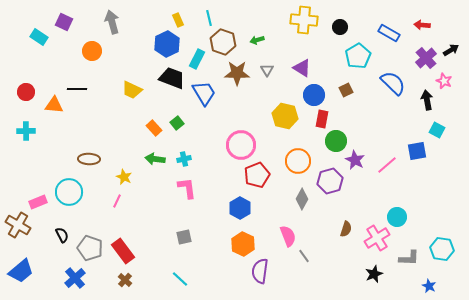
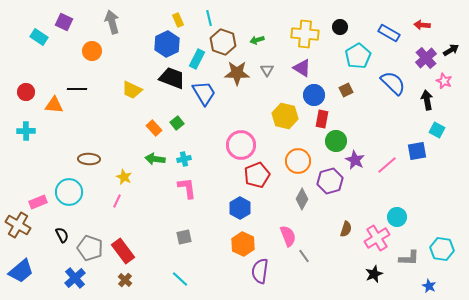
yellow cross at (304, 20): moved 1 px right, 14 px down
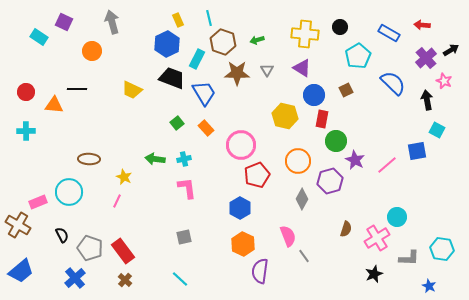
orange rectangle at (154, 128): moved 52 px right
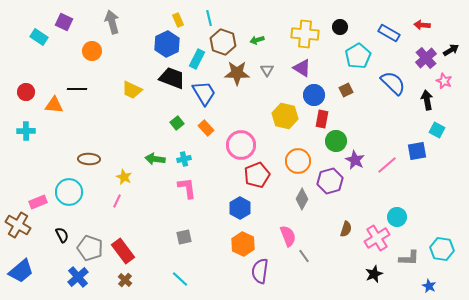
blue cross at (75, 278): moved 3 px right, 1 px up
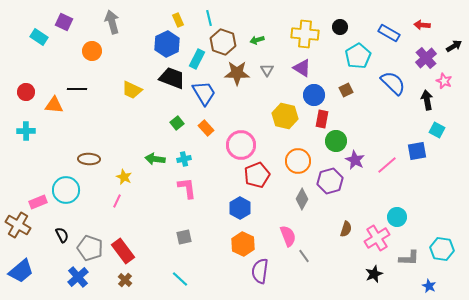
black arrow at (451, 50): moved 3 px right, 4 px up
cyan circle at (69, 192): moved 3 px left, 2 px up
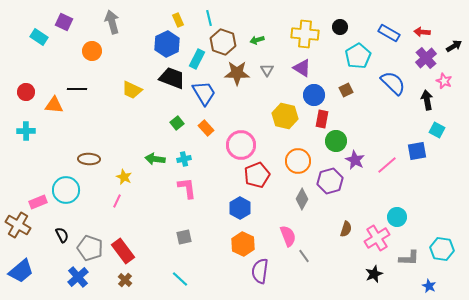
red arrow at (422, 25): moved 7 px down
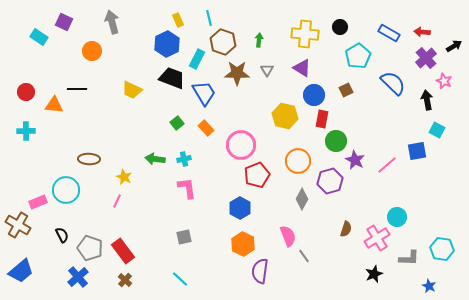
green arrow at (257, 40): moved 2 px right; rotated 112 degrees clockwise
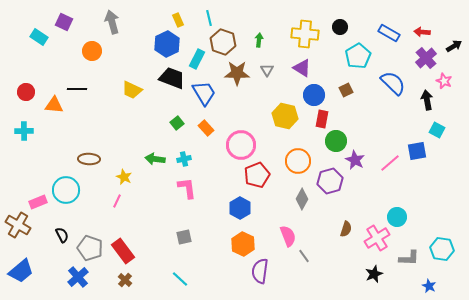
cyan cross at (26, 131): moved 2 px left
pink line at (387, 165): moved 3 px right, 2 px up
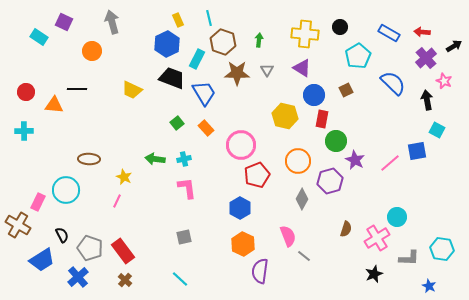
pink rectangle at (38, 202): rotated 42 degrees counterclockwise
gray line at (304, 256): rotated 16 degrees counterclockwise
blue trapezoid at (21, 271): moved 21 px right, 11 px up; rotated 8 degrees clockwise
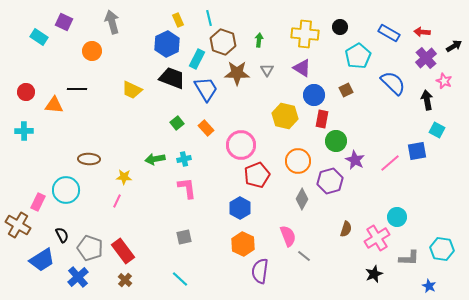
blue trapezoid at (204, 93): moved 2 px right, 4 px up
green arrow at (155, 159): rotated 18 degrees counterclockwise
yellow star at (124, 177): rotated 21 degrees counterclockwise
